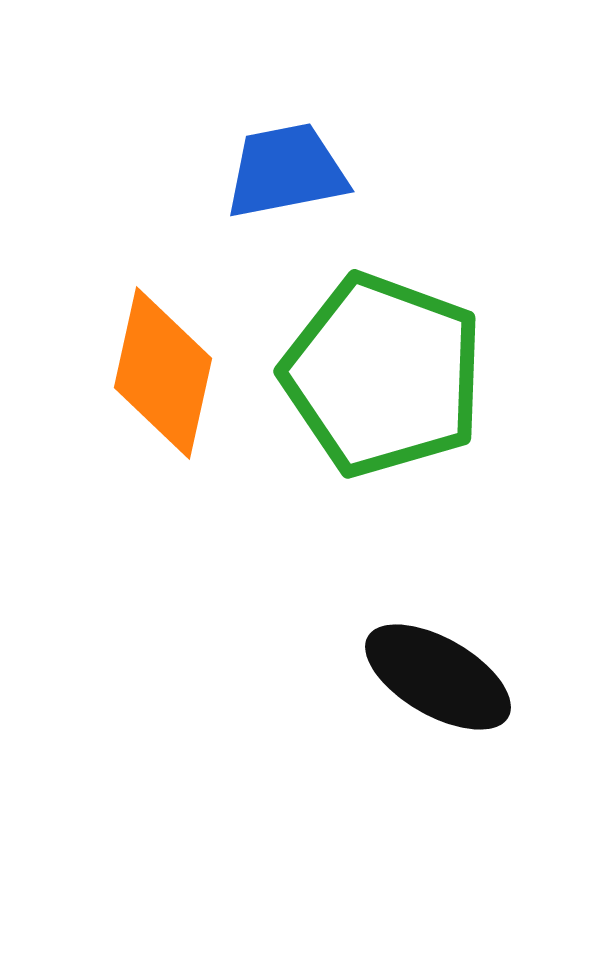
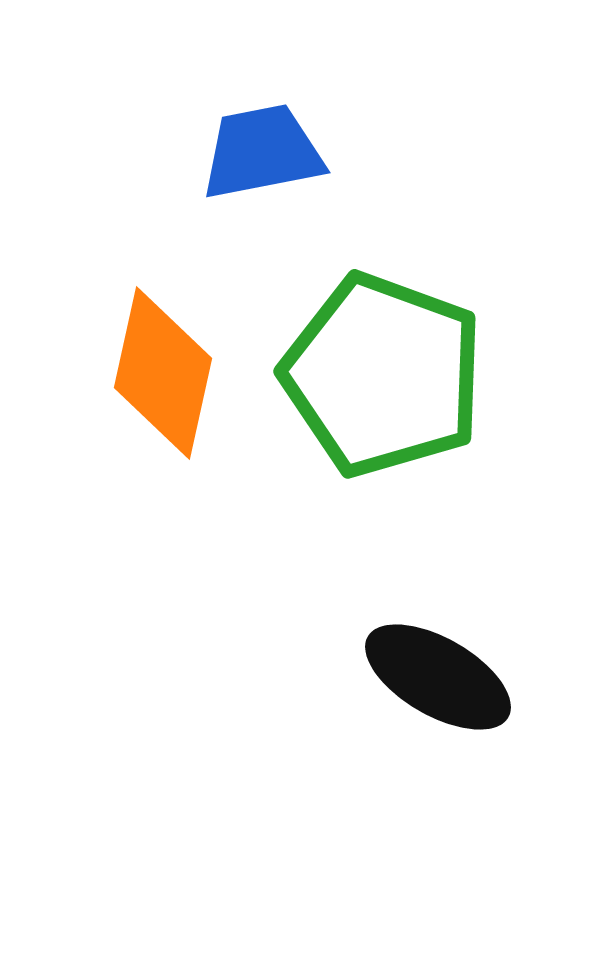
blue trapezoid: moved 24 px left, 19 px up
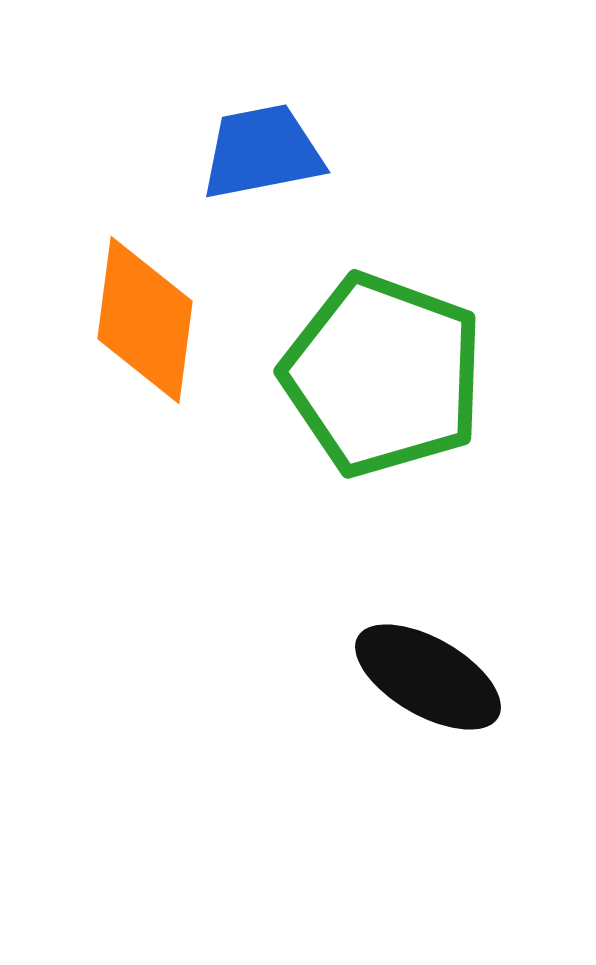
orange diamond: moved 18 px left, 53 px up; rotated 5 degrees counterclockwise
black ellipse: moved 10 px left
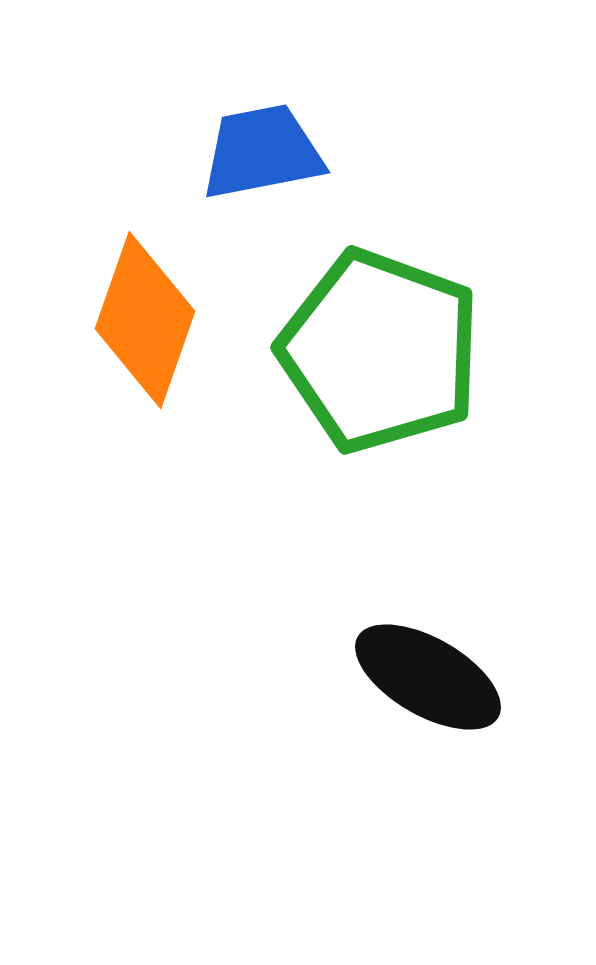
orange diamond: rotated 12 degrees clockwise
green pentagon: moved 3 px left, 24 px up
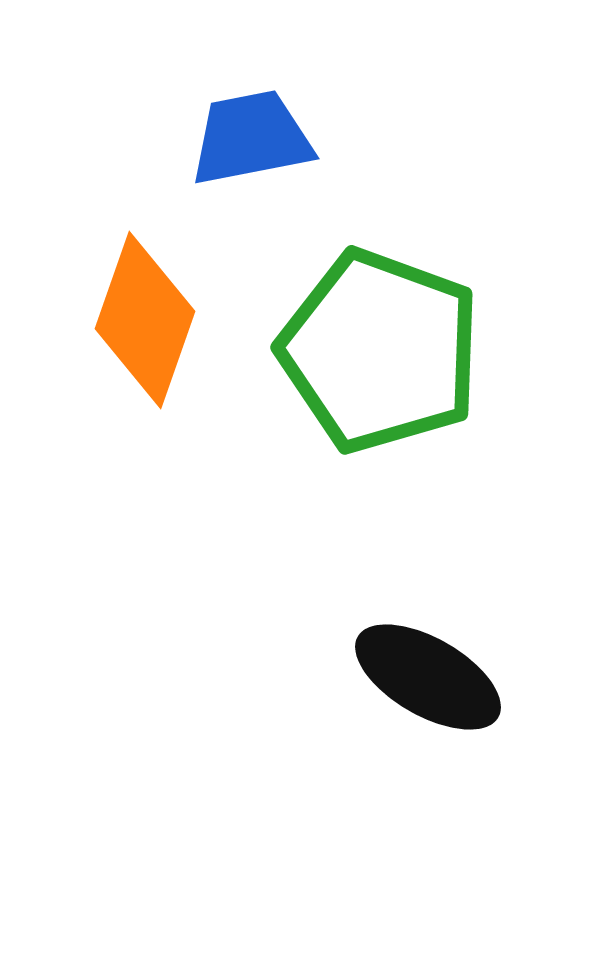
blue trapezoid: moved 11 px left, 14 px up
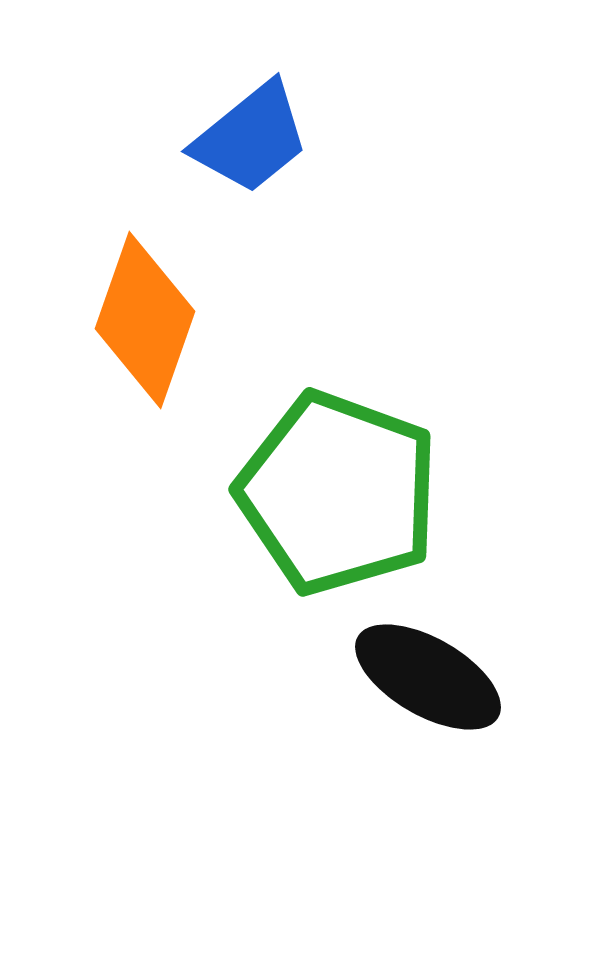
blue trapezoid: rotated 152 degrees clockwise
green pentagon: moved 42 px left, 142 px down
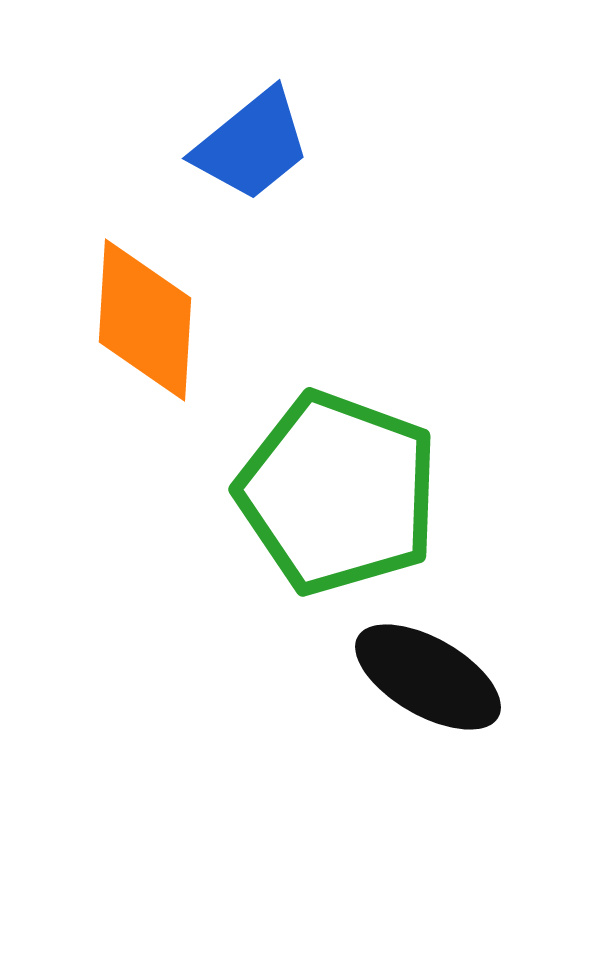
blue trapezoid: moved 1 px right, 7 px down
orange diamond: rotated 16 degrees counterclockwise
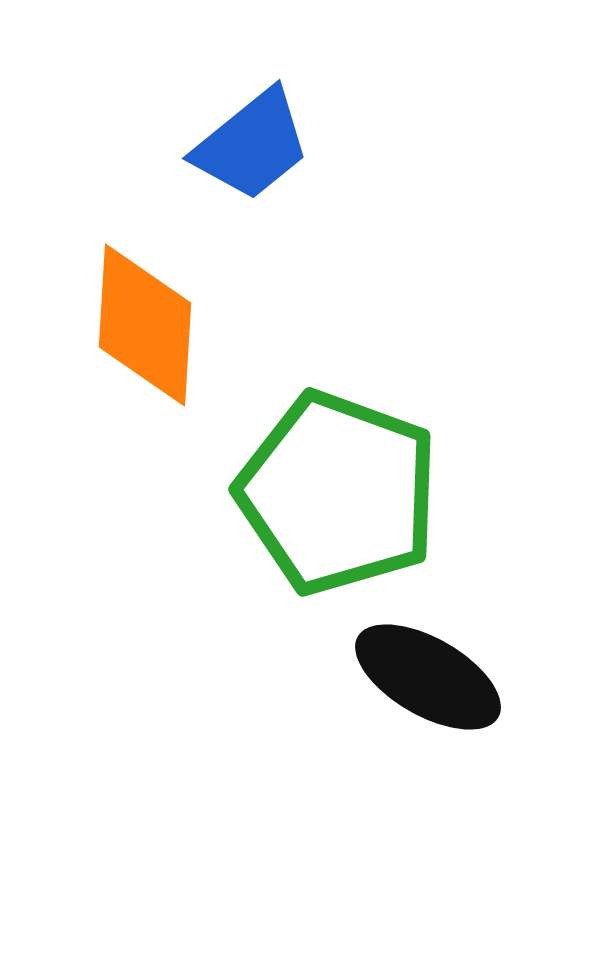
orange diamond: moved 5 px down
